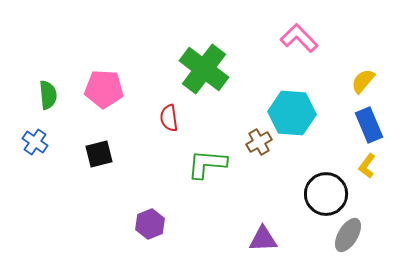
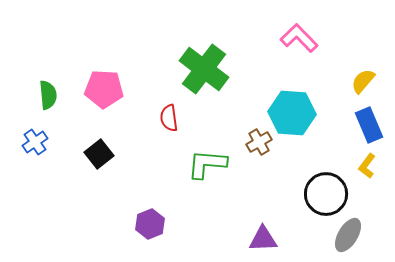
blue cross: rotated 20 degrees clockwise
black square: rotated 24 degrees counterclockwise
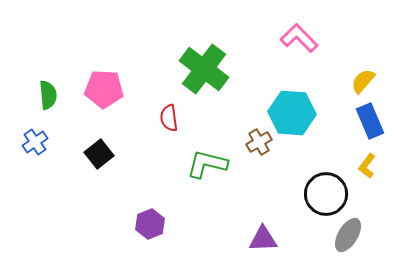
blue rectangle: moved 1 px right, 4 px up
green L-shape: rotated 9 degrees clockwise
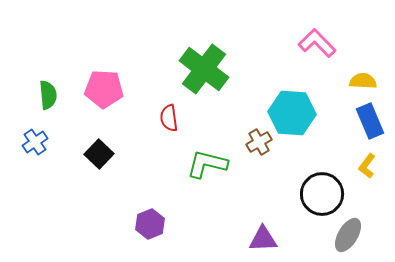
pink L-shape: moved 18 px right, 5 px down
yellow semicircle: rotated 52 degrees clockwise
black square: rotated 8 degrees counterclockwise
black circle: moved 4 px left
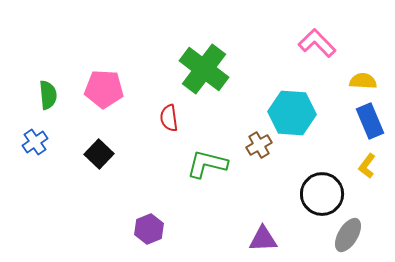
brown cross: moved 3 px down
purple hexagon: moved 1 px left, 5 px down
